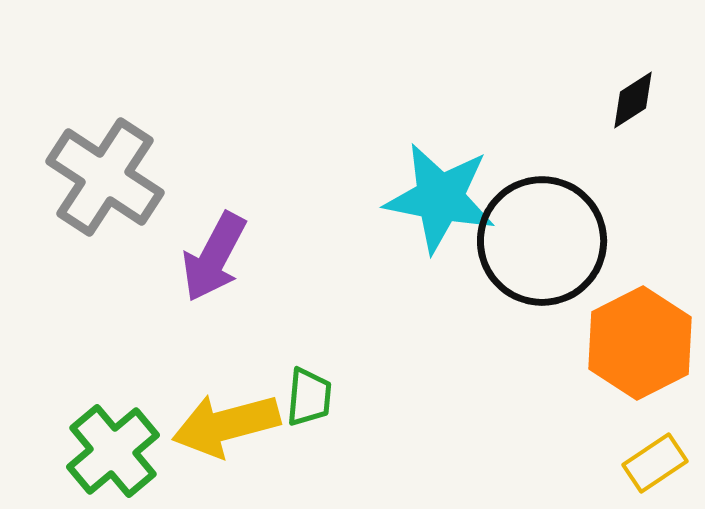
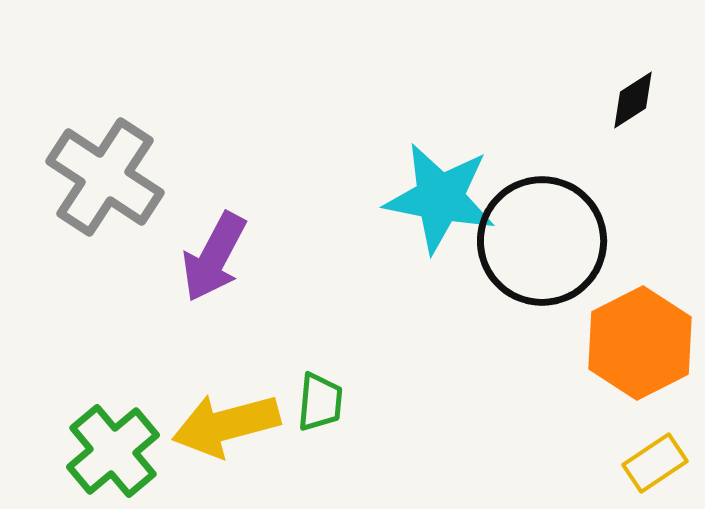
green trapezoid: moved 11 px right, 5 px down
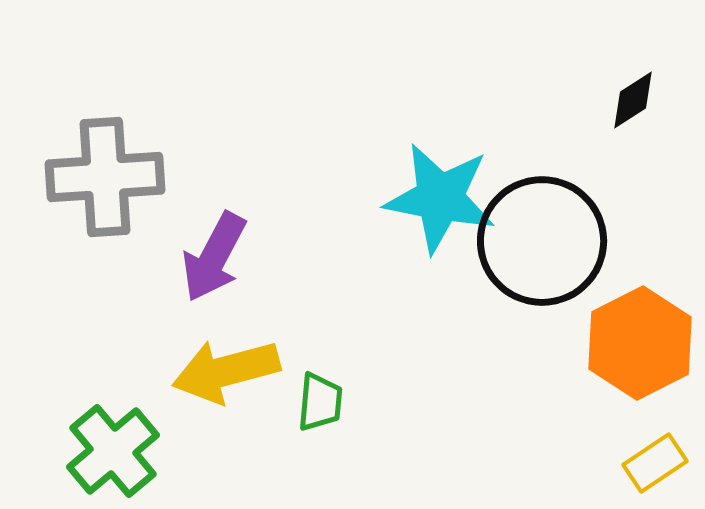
gray cross: rotated 37 degrees counterclockwise
yellow arrow: moved 54 px up
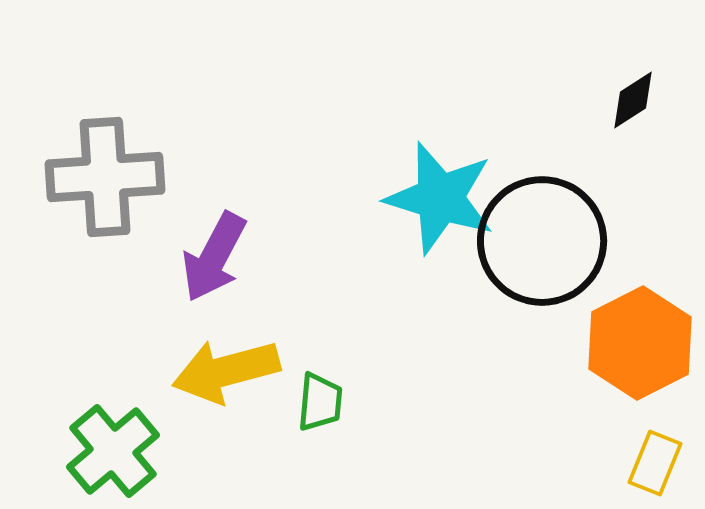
cyan star: rotated 6 degrees clockwise
yellow rectangle: rotated 34 degrees counterclockwise
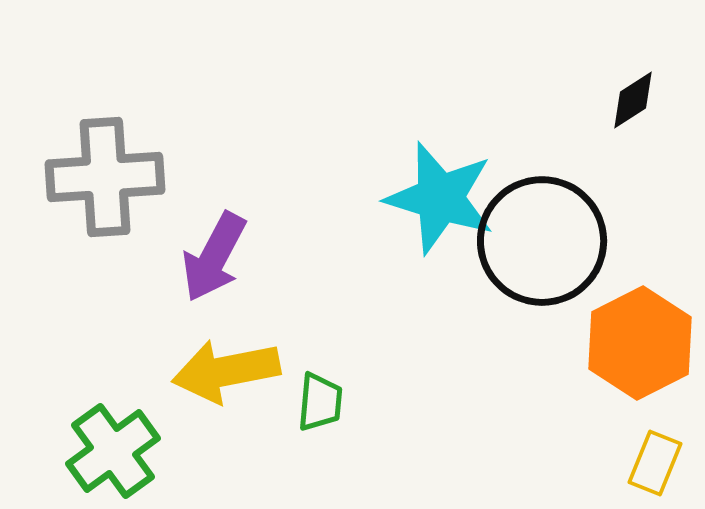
yellow arrow: rotated 4 degrees clockwise
green cross: rotated 4 degrees clockwise
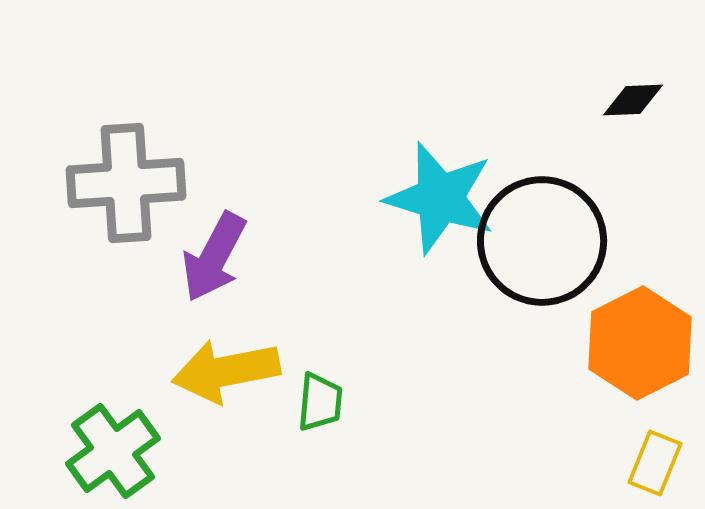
black diamond: rotated 30 degrees clockwise
gray cross: moved 21 px right, 6 px down
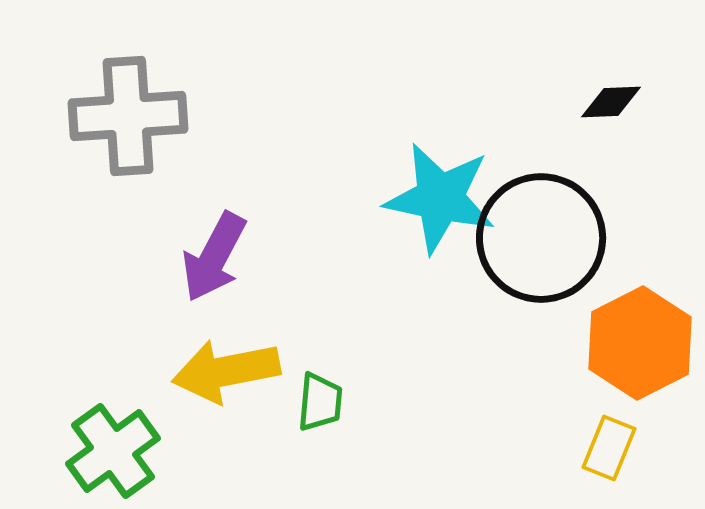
black diamond: moved 22 px left, 2 px down
gray cross: moved 2 px right, 67 px up
cyan star: rotated 5 degrees counterclockwise
black circle: moved 1 px left, 3 px up
yellow rectangle: moved 46 px left, 15 px up
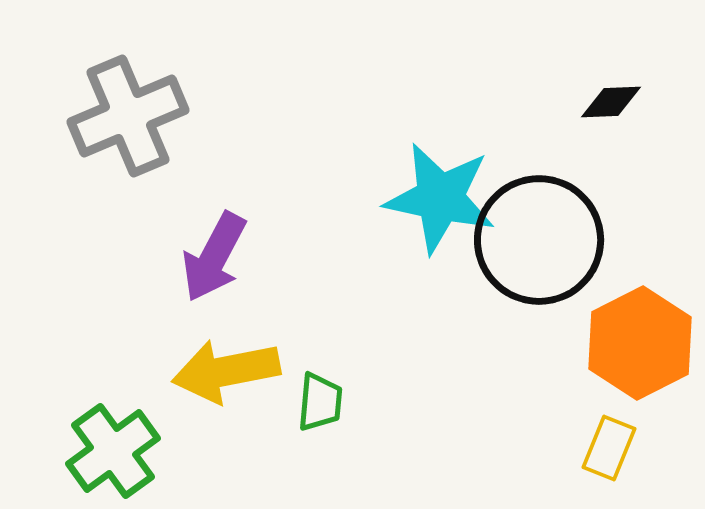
gray cross: rotated 19 degrees counterclockwise
black circle: moved 2 px left, 2 px down
